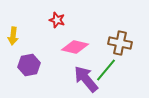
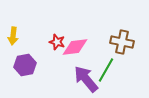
red star: moved 22 px down
brown cross: moved 2 px right, 1 px up
pink diamond: rotated 20 degrees counterclockwise
purple hexagon: moved 4 px left
green line: rotated 10 degrees counterclockwise
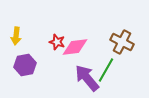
yellow arrow: moved 3 px right
brown cross: rotated 15 degrees clockwise
purple arrow: moved 1 px right, 1 px up
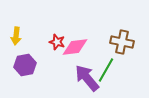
brown cross: rotated 15 degrees counterclockwise
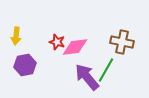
purple arrow: moved 1 px up
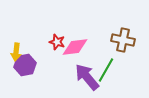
yellow arrow: moved 16 px down
brown cross: moved 1 px right, 2 px up
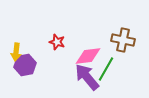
pink diamond: moved 13 px right, 9 px down
green line: moved 1 px up
